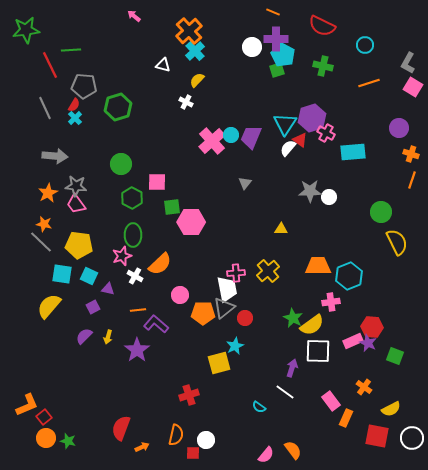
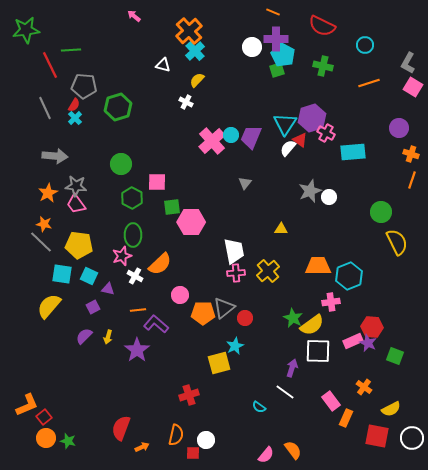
gray star at (310, 191): rotated 20 degrees counterclockwise
white trapezoid at (227, 289): moved 7 px right, 38 px up
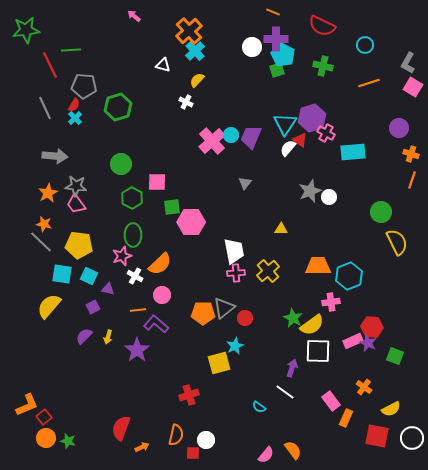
pink circle at (180, 295): moved 18 px left
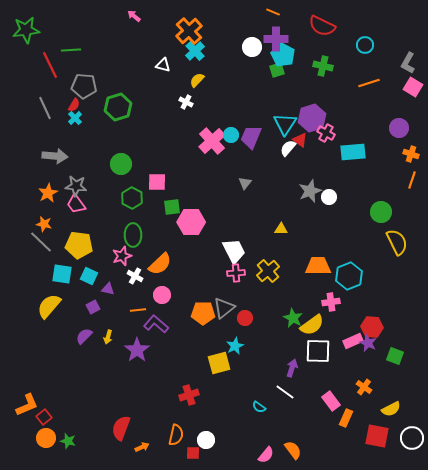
white trapezoid at (234, 251): rotated 16 degrees counterclockwise
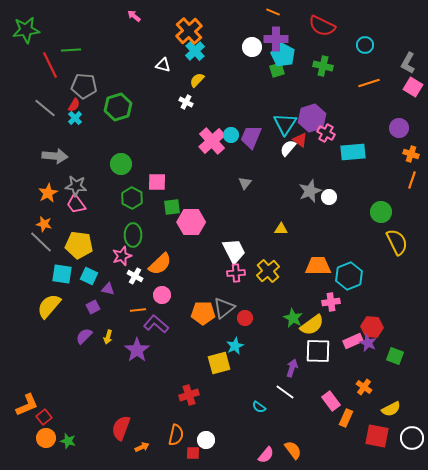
gray line at (45, 108): rotated 25 degrees counterclockwise
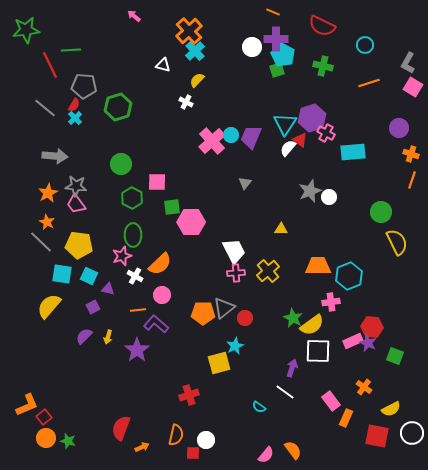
orange star at (44, 224): moved 3 px right, 2 px up; rotated 14 degrees clockwise
white circle at (412, 438): moved 5 px up
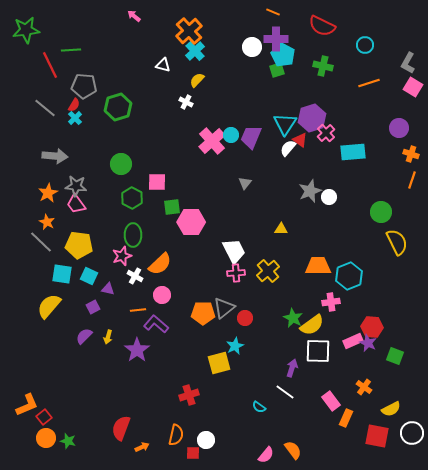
pink cross at (326, 133): rotated 18 degrees clockwise
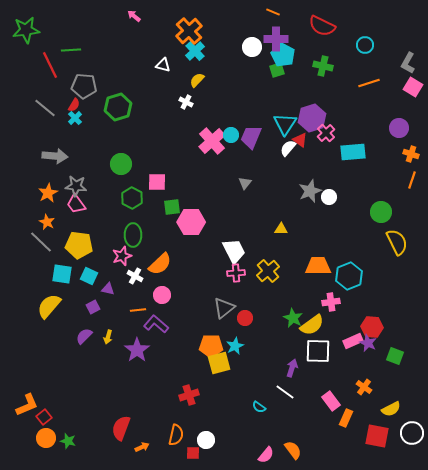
orange pentagon at (203, 313): moved 8 px right, 33 px down
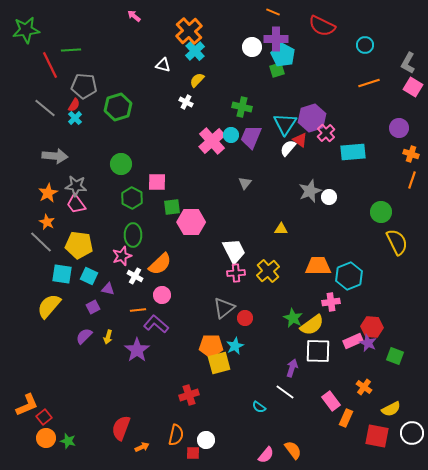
green cross at (323, 66): moved 81 px left, 41 px down
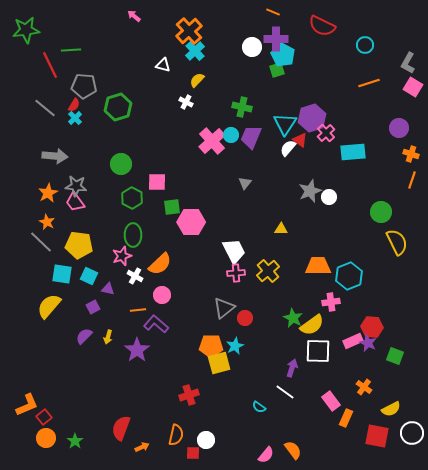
pink trapezoid at (76, 204): moved 1 px left, 2 px up
green star at (68, 441): moved 7 px right; rotated 21 degrees clockwise
